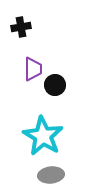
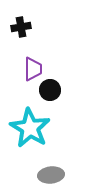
black circle: moved 5 px left, 5 px down
cyan star: moved 13 px left, 8 px up
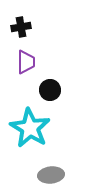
purple trapezoid: moved 7 px left, 7 px up
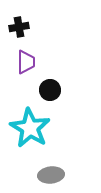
black cross: moved 2 px left
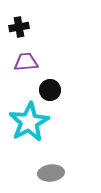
purple trapezoid: rotated 95 degrees counterclockwise
cyan star: moved 1 px left, 6 px up; rotated 12 degrees clockwise
gray ellipse: moved 2 px up
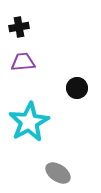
purple trapezoid: moved 3 px left
black circle: moved 27 px right, 2 px up
gray ellipse: moved 7 px right; rotated 40 degrees clockwise
